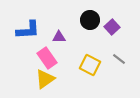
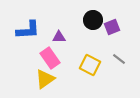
black circle: moved 3 px right
purple square: rotated 21 degrees clockwise
pink rectangle: moved 3 px right
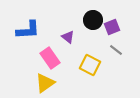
purple triangle: moved 9 px right; rotated 40 degrees clockwise
gray line: moved 3 px left, 9 px up
yellow triangle: moved 4 px down
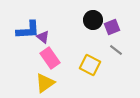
purple triangle: moved 25 px left
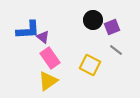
yellow triangle: moved 3 px right, 2 px up
